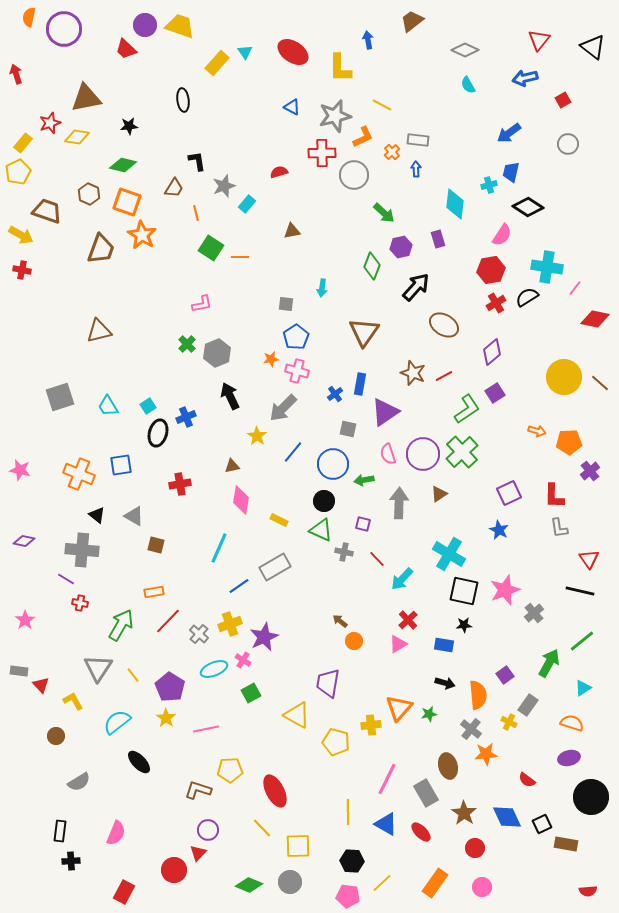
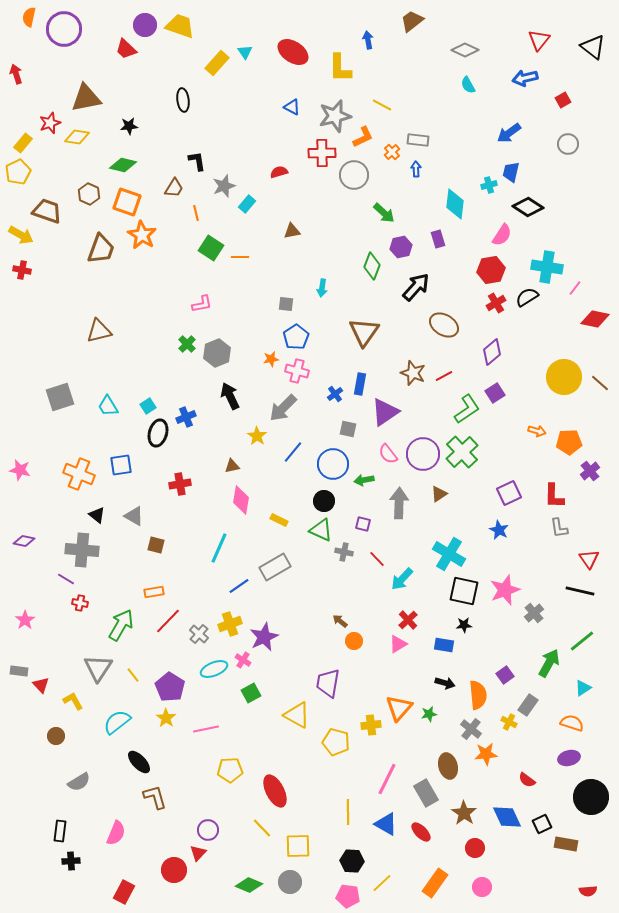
pink semicircle at (388, 454): rotated 20 degrees counterclockwise
brown L-shape at (198, 790): moved 43 px left, 7 px down; rotated 56 degrees clockwise
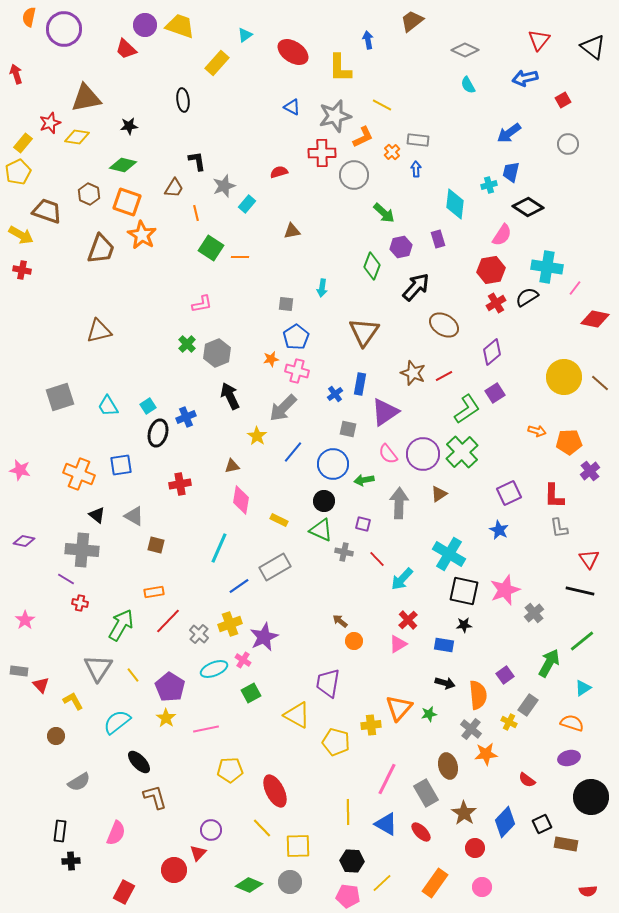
cyan triangle at (245, 52): moved 17 px up; rotated 28 degrees clockwise
blue diamond at (507, 817): moved 2 px left, 5 px down; rotated 68 degrees clockwise
purple circle at (208, 830): moved 3 px right
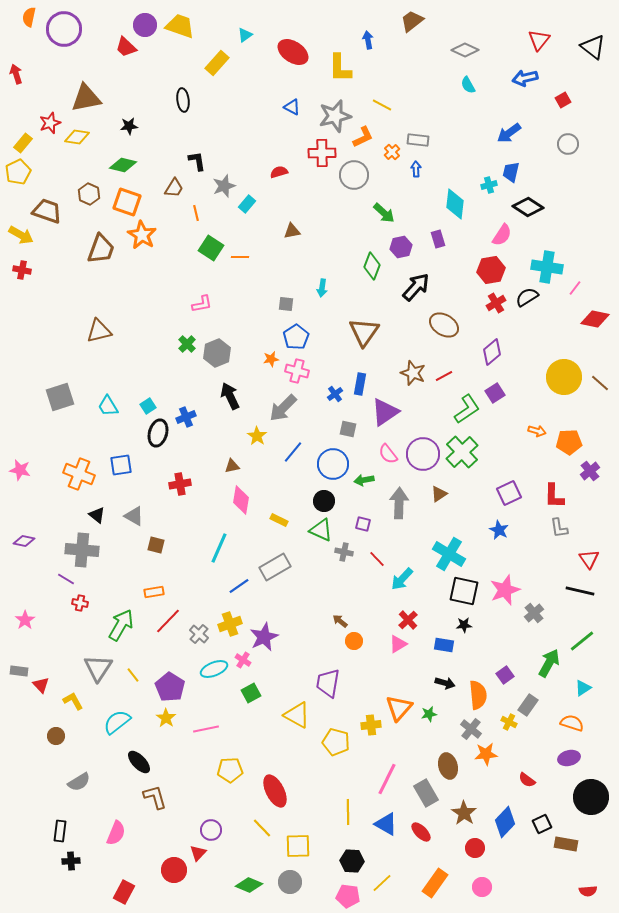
red trapezoid at (126, 49): moved 2 px up
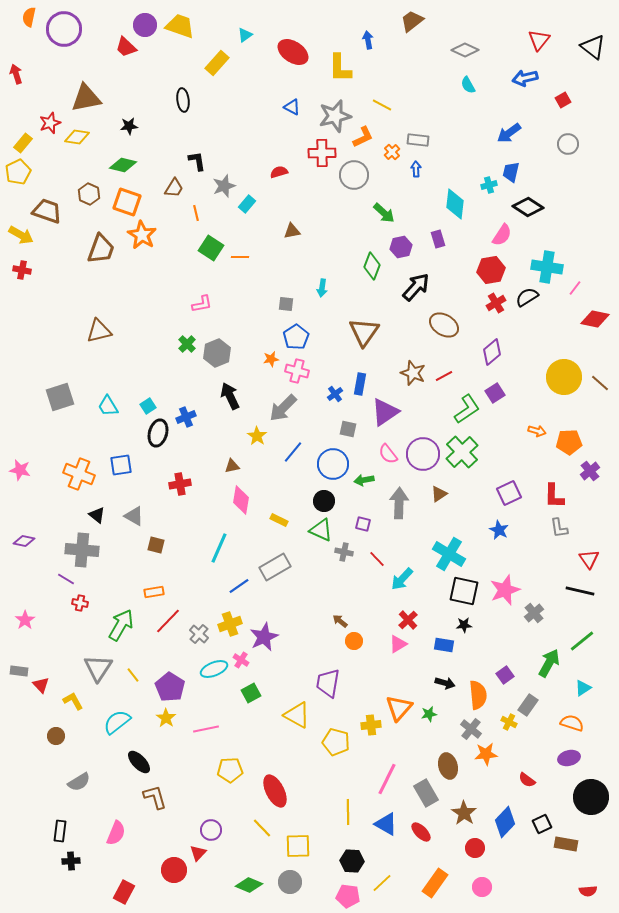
pink cross at (243, 660): moved 2 px left
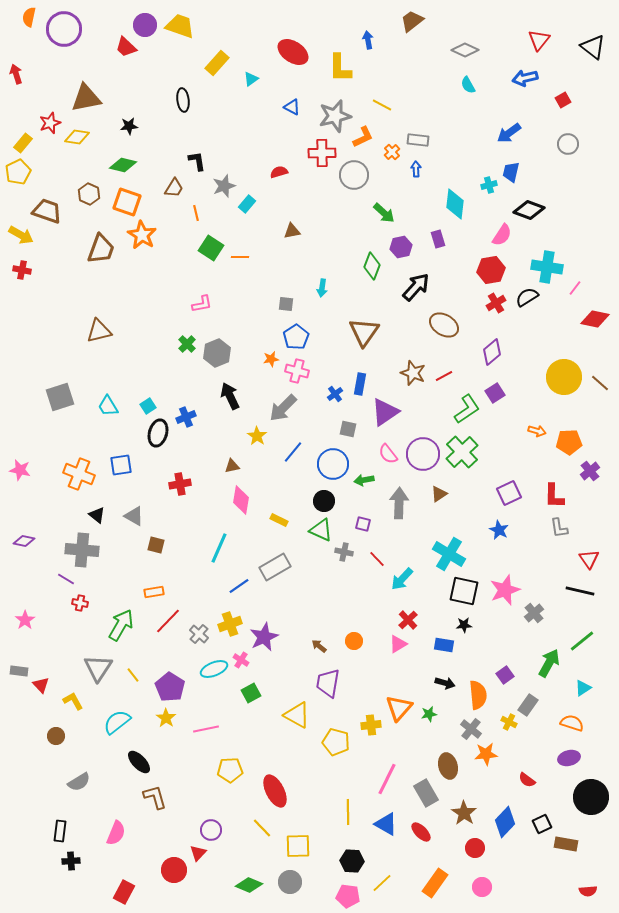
cyan triangle at (245, 35): moved 6 px right, 44 px down
black diamond at (528, 207): moved 1 px right, 3 px down; rotated 12 degrees counterclockwise
brown arrow at (340, 621): moved 21 px left, 25 px down
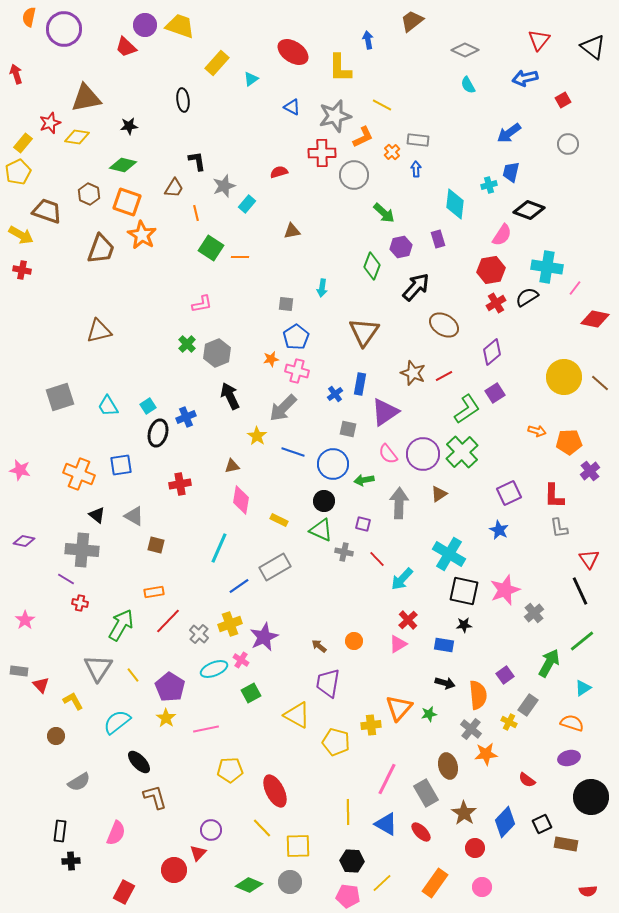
blue line at (293, 452): rotated 70 degrees clockwise
black line at (580, 591): rotated 52 degrees clockwise
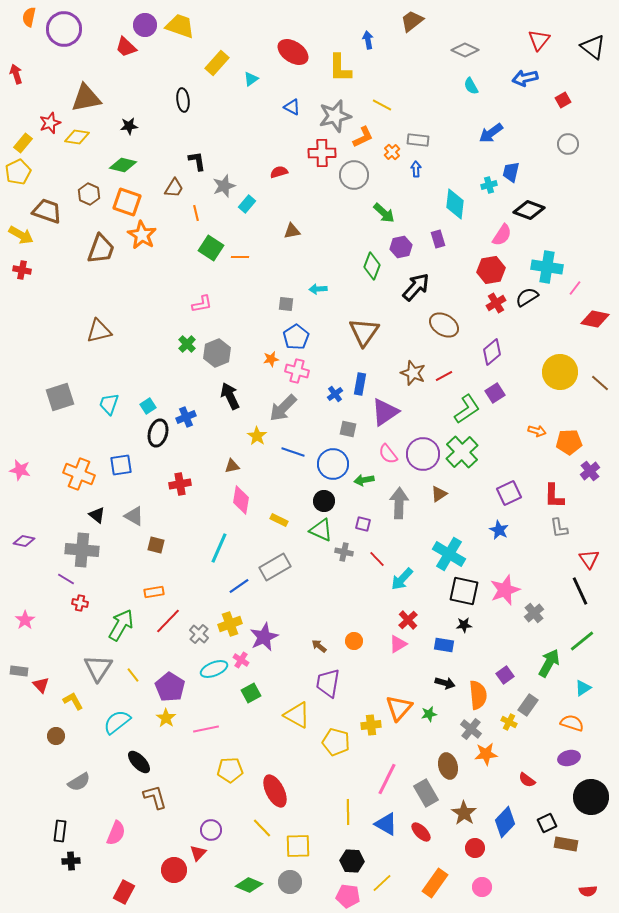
cyan semicircle at (468, 85): moved 3 px right, 1 px down
blue arrow at (509, 133): moved 18 px left
cyan arrow at (322, 288): moved 4 px left, 1 px down; rotated 78 degrees clockwise
yellow circle at (564, 377): moved 4 px left, 5 px up
cyan trapezoid at (108, 406): moved 1 px right, 2 px up; rotated 50 degrees clockwise
black square at (542, 824): moved 5 px right, 1 px up
